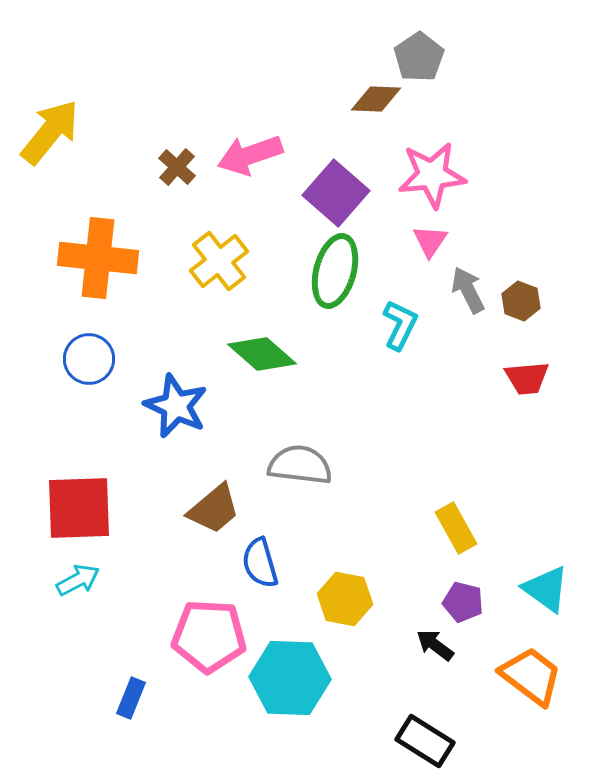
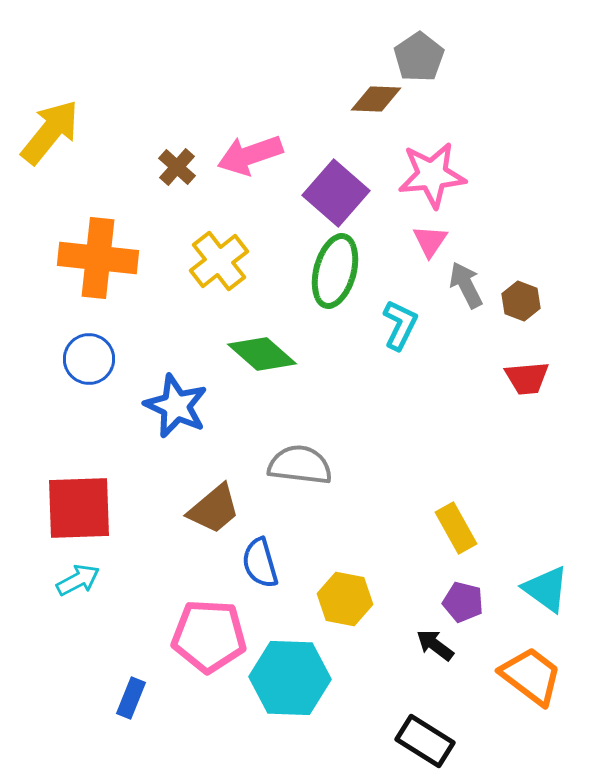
gray arrow: moved 2 px left, 5 px up
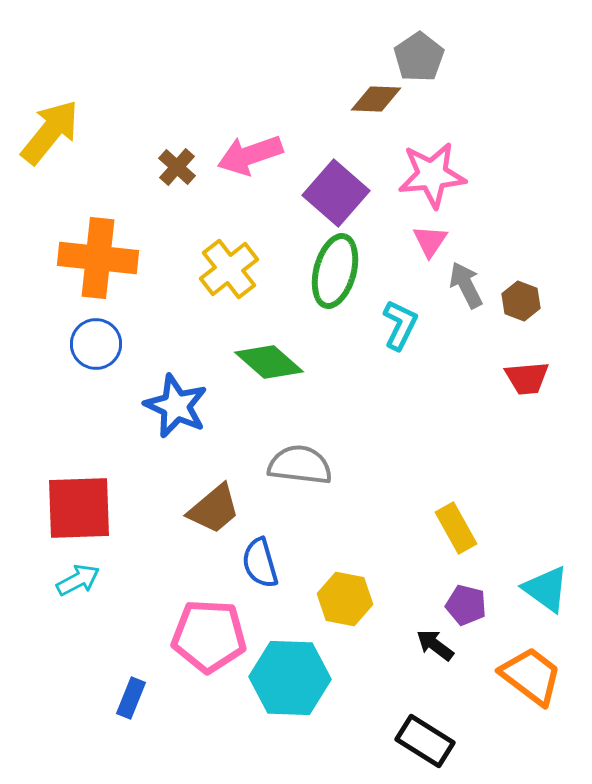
yellow cross: moved 10 px right, 8 px down
green diamond: moved 7 px right, 8 px down
blue circle: moved 7 px right, 15 px up
purple pentagon: moved 3 px right, 3 px down
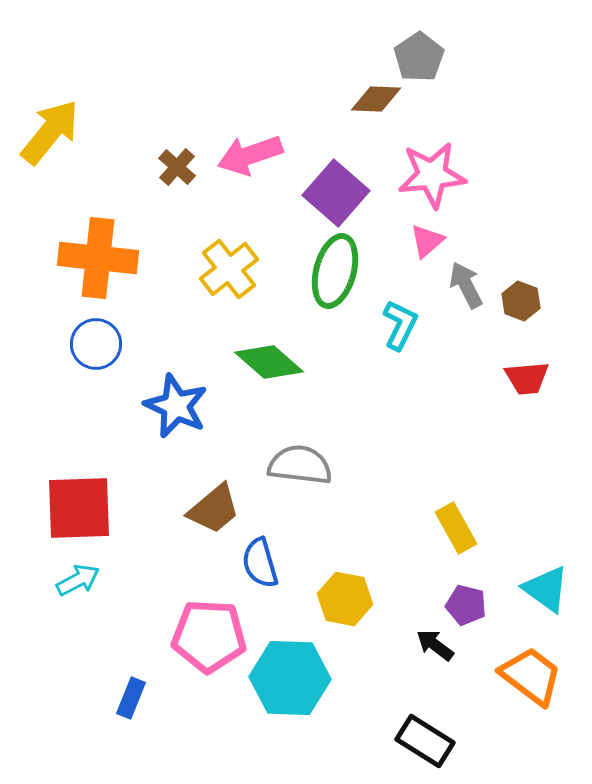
pink triangle: moved 3 px left; rotated 15 degrees clockwise
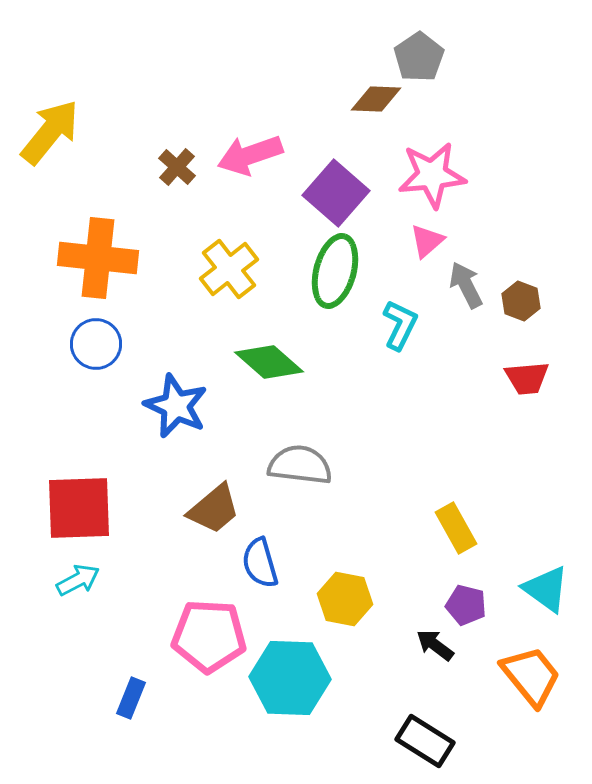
orange trapezoid: rotated 14 degrees clockwise
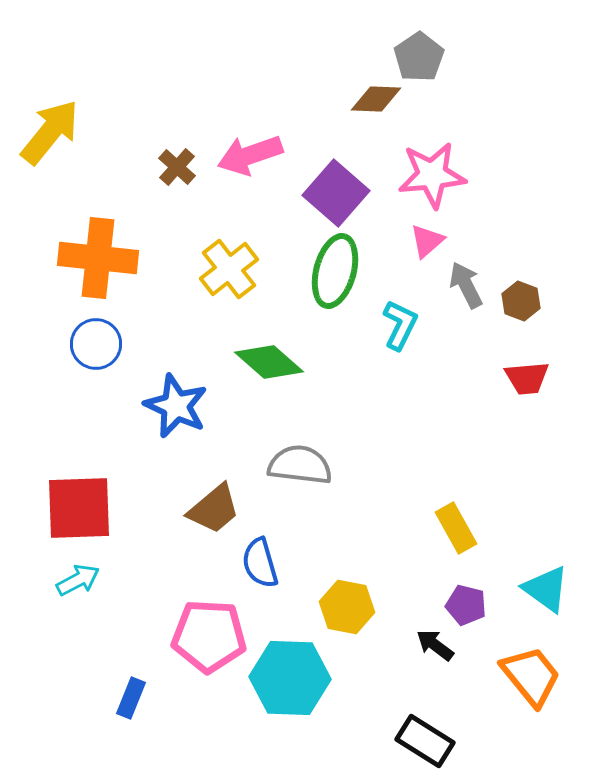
yellow hexagon: moved 2 px right, 8 px down
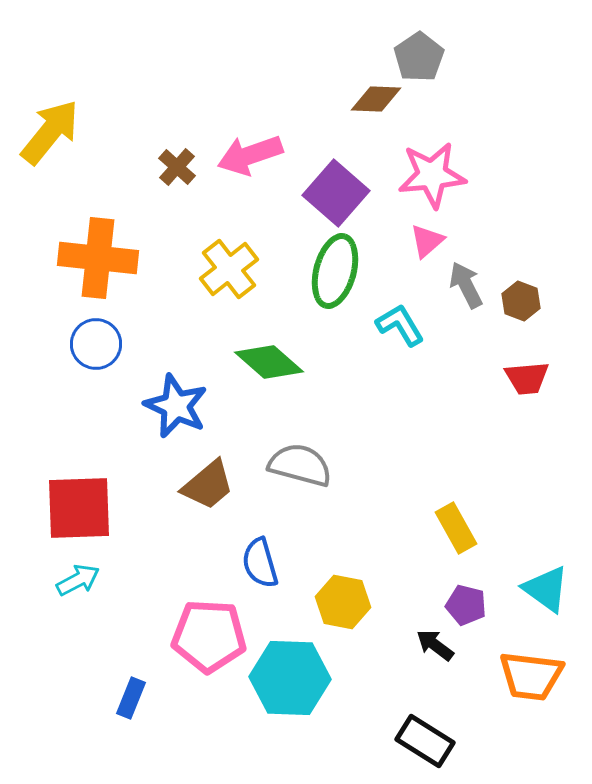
cyan L-shape: rotated 57 degrees counterclockwise
gray semicircle: rotated 8 degrees clockwise
brown trapezoid: moved 6 px left, 24 px up
yellow hexagon: moved 4 px left, 5 px up
orange trapezoid: rotated 136 degrees clockwise
